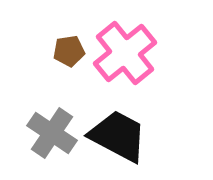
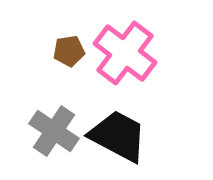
pink cross: rotated 14 degrees counterclockwise
gray cross: moved 2 px right, 2 px up
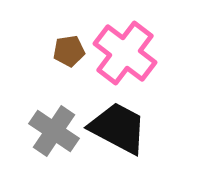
black trapezoid: moved 8 px up
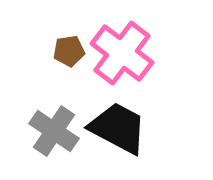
pink cross: moved 3 px left
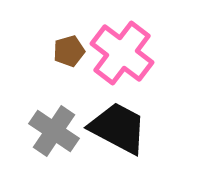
brown pentagon: rotated 8 degrees counterclockwise
